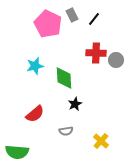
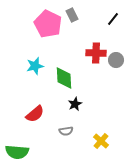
black line: moved 19 px right
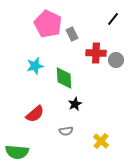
gray rectangle: moved 19 px down
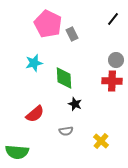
red cross: moved 16 px right, 28 px down
cyan star: moved 1 px left, 3 px up
black star: rotated 24 degrees counterclockwise
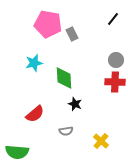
pink pentagon: rotated 16 degrees counterclockwise
red cross: moved 3 px right, 1 px down
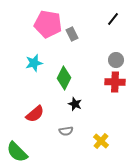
green diamond: rotated 30 degrees clockwise
green semicircle: rotated 40 degrees clockwise
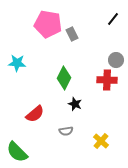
cyan star: moved 17 px left; rotated 18 degrees clockwise
red cross: moved 8 px left, 2 px up
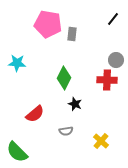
gray rectangle: rotated 32 degrees clockwise
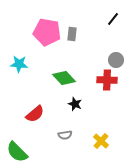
pink pentagon: moved 1 px left, 8 px down
cyan star: moved 2 px right, 1 px down
green diamond: rotated 70 degrees counterclockwise
gray semicircle: moved 1 px left, 4 px down
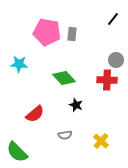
black star: moved 1 px right, 1 px down
